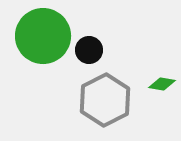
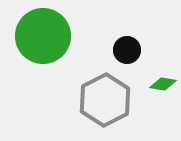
black circle: moved 38 px right
green diamond: moved 1 px right
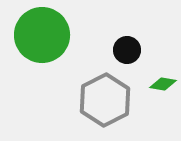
green circle: moved 1 px left, 1 px up
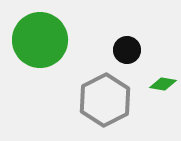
green circle: moved 2 px left, 5 px down
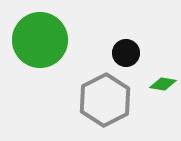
black circle: moved 1 px left, 3 px down
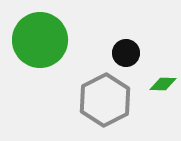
green diamond: rotated 8 degrees counterclockwise
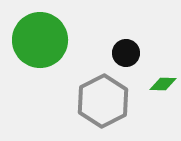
gray hexagon: moved 2 px left, 1 px down
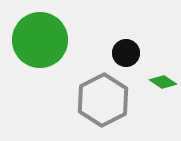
green diamond: moved 2 px up; rotated 32 degrees clockwise
gray hexagon: moved 1 px up
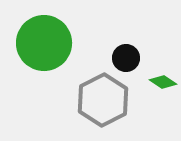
green circle: moved 4 px right, 3 px down
black circle: moved 5 px down
